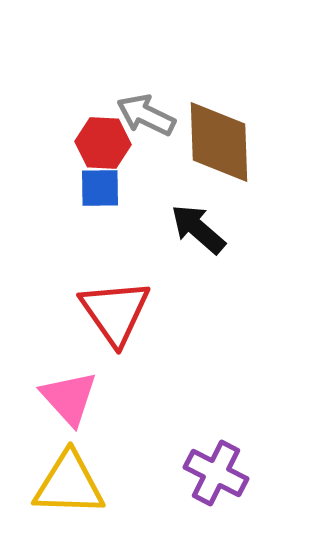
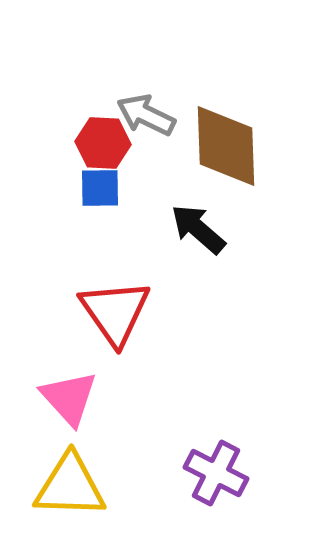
brown diamond: moved 7 px right, 4 px down
yellow triangle: moved 1 px right, 2 px down
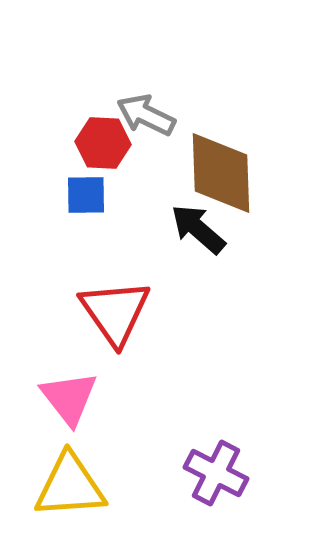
brown diamond: moved 5 px left, 27 px down
blue square: moved 14 px left, 7 px down
pink triangle: rotated 4 degrees clockwise
yellow triangle: rotated 6 degrees counterclockwise
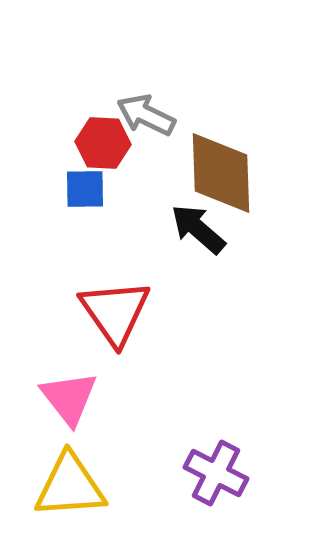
blue square: moved 1 px left, 6 px up
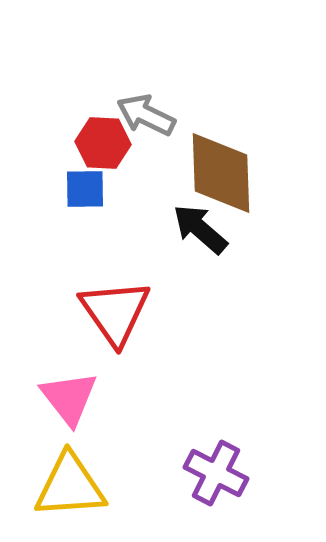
black arrow: moved 2 px right
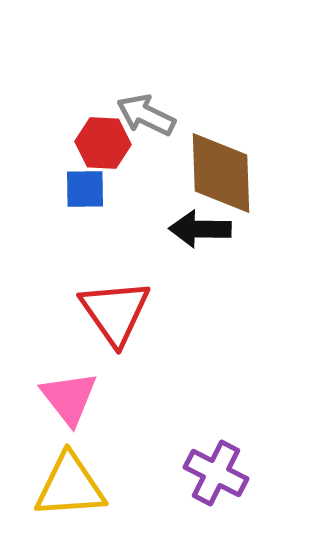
black arrow: rotated 40 degrees counterclockwise
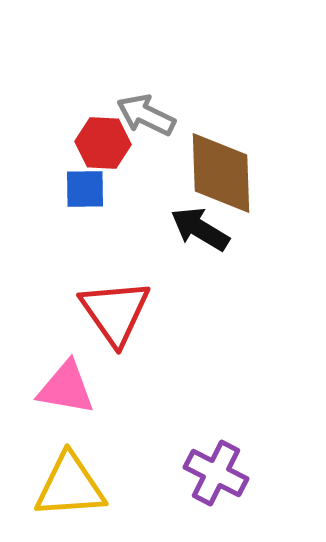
black arrow: rotated 30 degrees clockwise
pink triangle: moved 3 px left, 10 px up; rotated 42 degrees counterclockwise
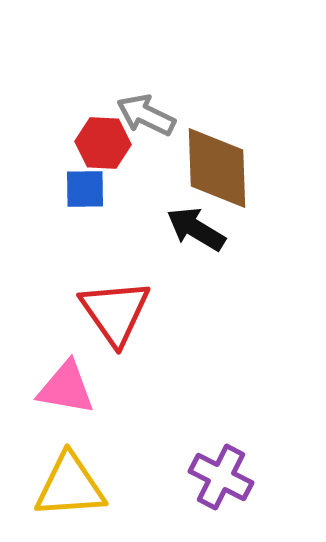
brown diamond: moved 4 px left, 5 px up
black arrow: moved 4 px left
purple cross: moved 5 px right, 4 px down
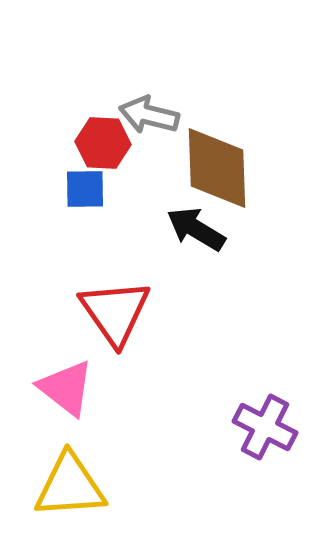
gray arrow: moved 3 px right; rotated 12 degrees counterclockwise
pink triangle: rotated 28 degrees clockwise
purple cross: moved 44 px right, 50 px up
